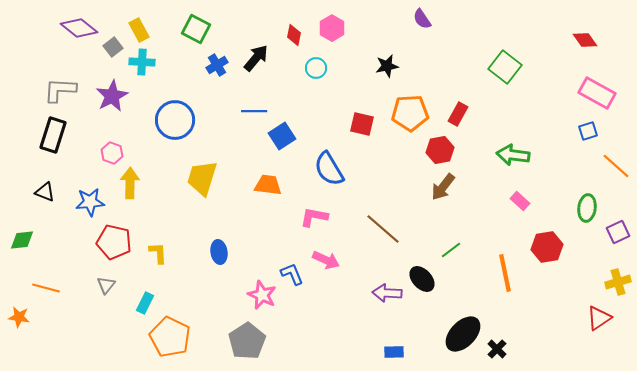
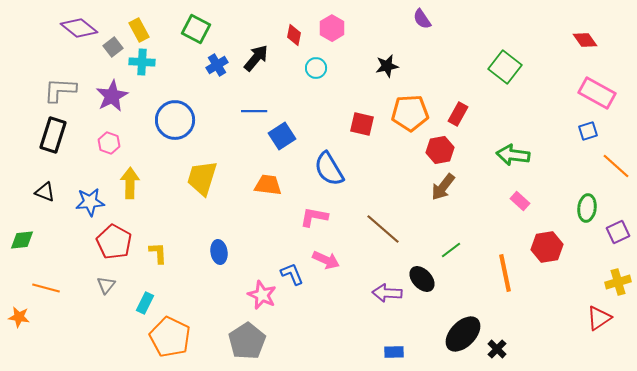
pink hexagon at (112, 153): moved 3 px left, 10 px up
red pentagon at (114, 242): rotated 16 degrees clockwise
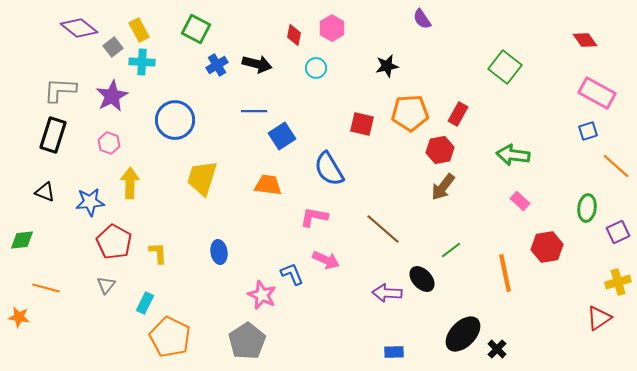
black arrow at (256, 58): moved 1 px right, 6 px down; rotated 64 degrees clockwise
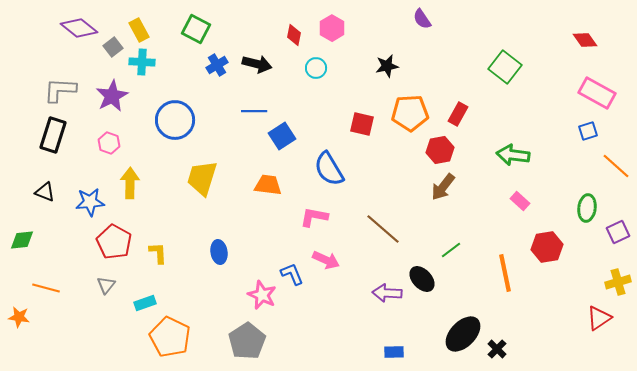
cyan rectangle at (145, 303): rotated 45 degrees clockwise
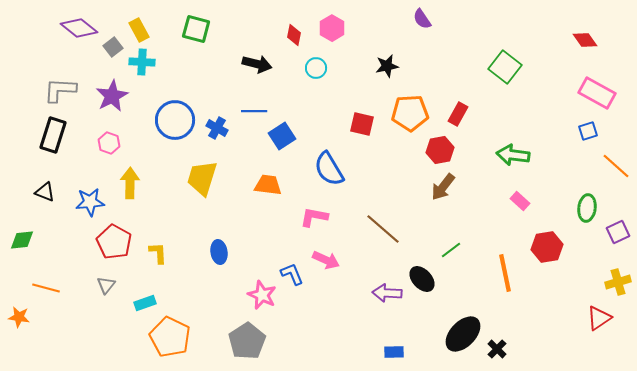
green square at (196, 29): rotated 12 degrees counterclockwise
blue cross at (217, 65): moved 63 px down; rotated 30 degrees counterclockwise
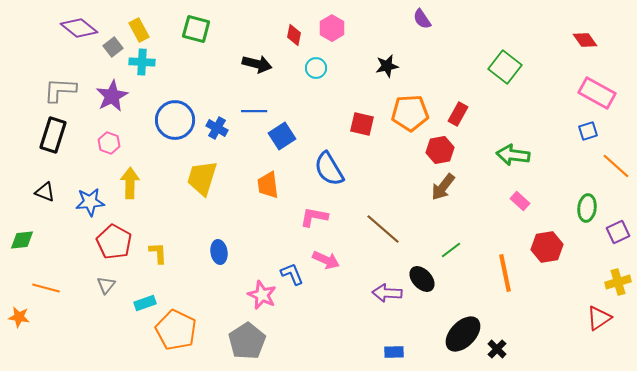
orange trapezoid at (268, 185): rotated 104 degrees counterclockwise
orange pentagon at (170, 337): moved 6 px right, 7 px up
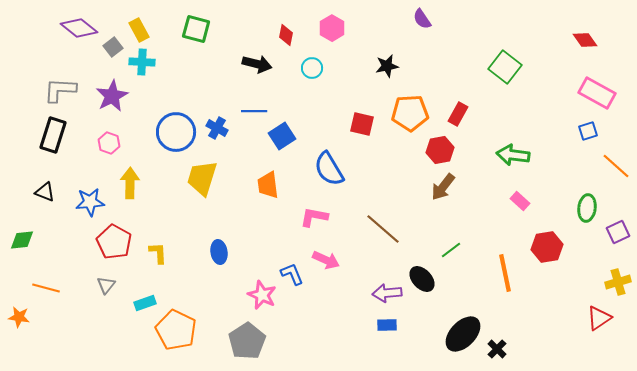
red diamond at (294, 35): moved 8 px left
cyan circle at (316, 68): moved 4 px left
blue circle at (175, 120): moved 1 px right, 12 px down
purple arrow at (387, 293): rotated 8 degrees counterclockwise
blue rectangle at (394, 352): moved 7 px left, 27 px up
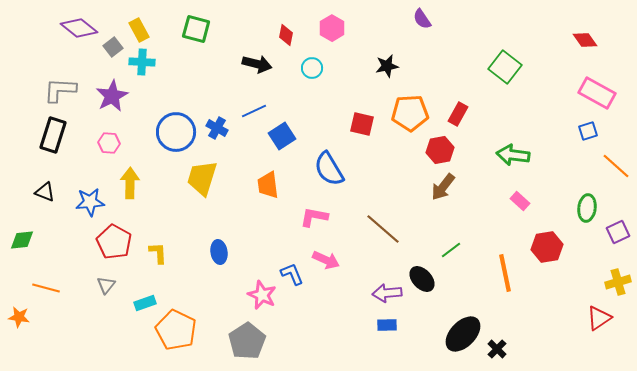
blue line at (254, 111): rotated 25 degrees counterclockwise
pink hexagon at (109, 143): rotated 15 degrees counterclockwise
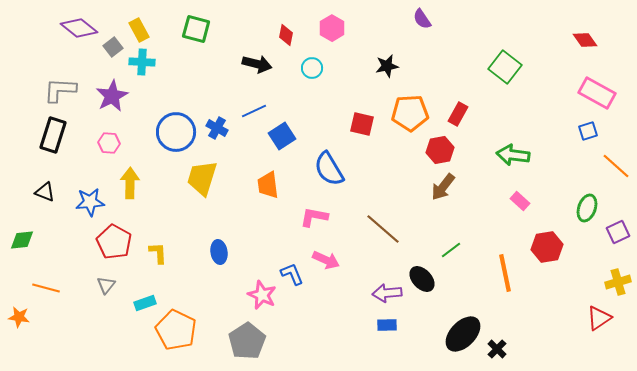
green ellipse at (587, 208): rotated 12 degrees clockwise
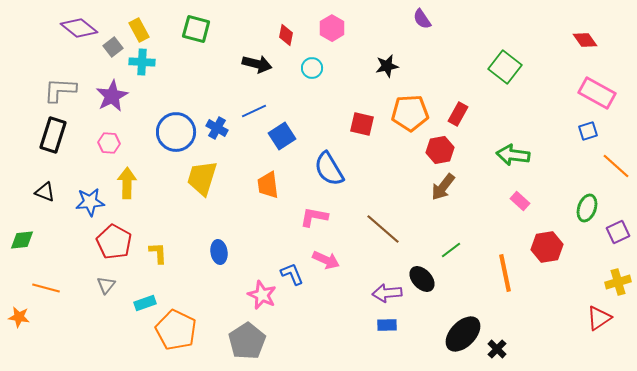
yellow arrow at (130, 183): moved 3 px left
